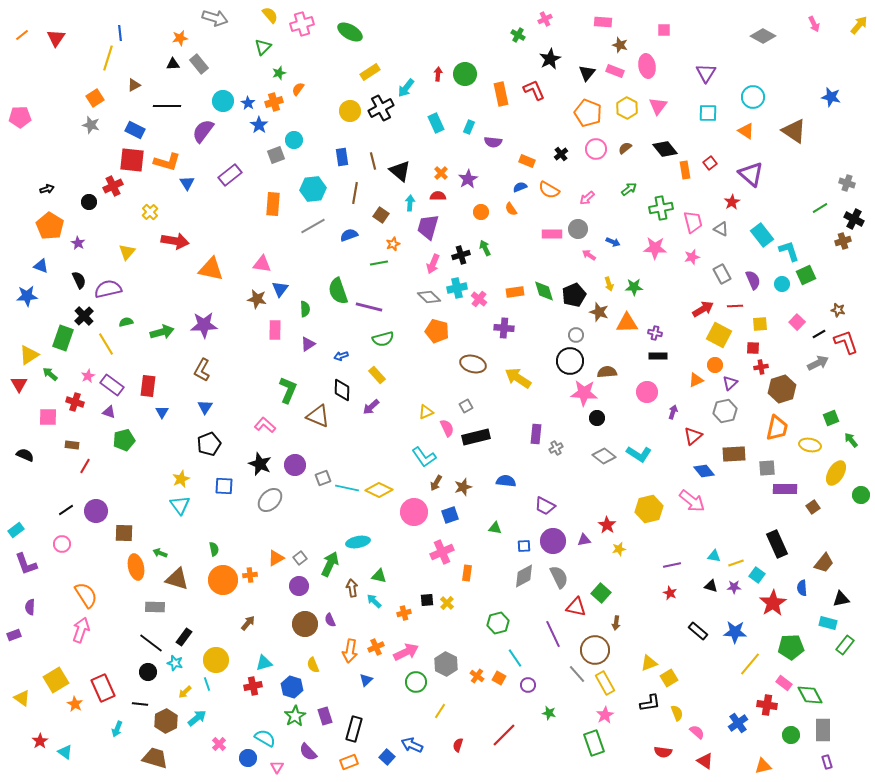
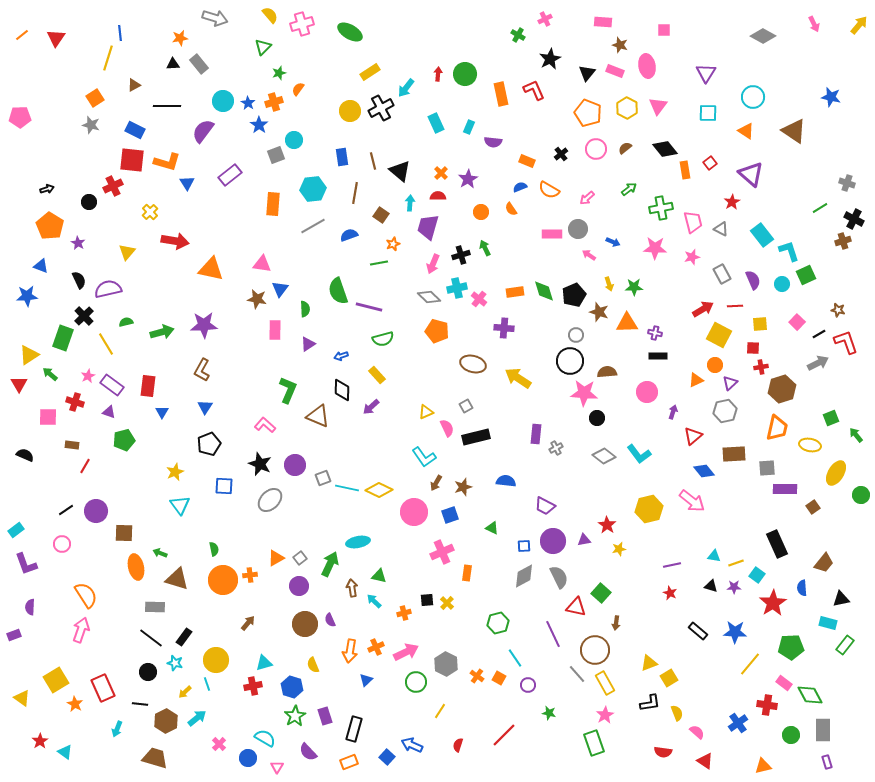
green arrow at (851, 440): moved 5 px right, 5 px up
cyan L-shape at (639, 454): rotated 20 degrees clockwise
yellow star at (181, 479): moved 6 px left, 7 px up
green triangle at (495, 528): moved 3 px left; rotated 16 degrees clockwise
black line at (151, 643): moved 5 px up
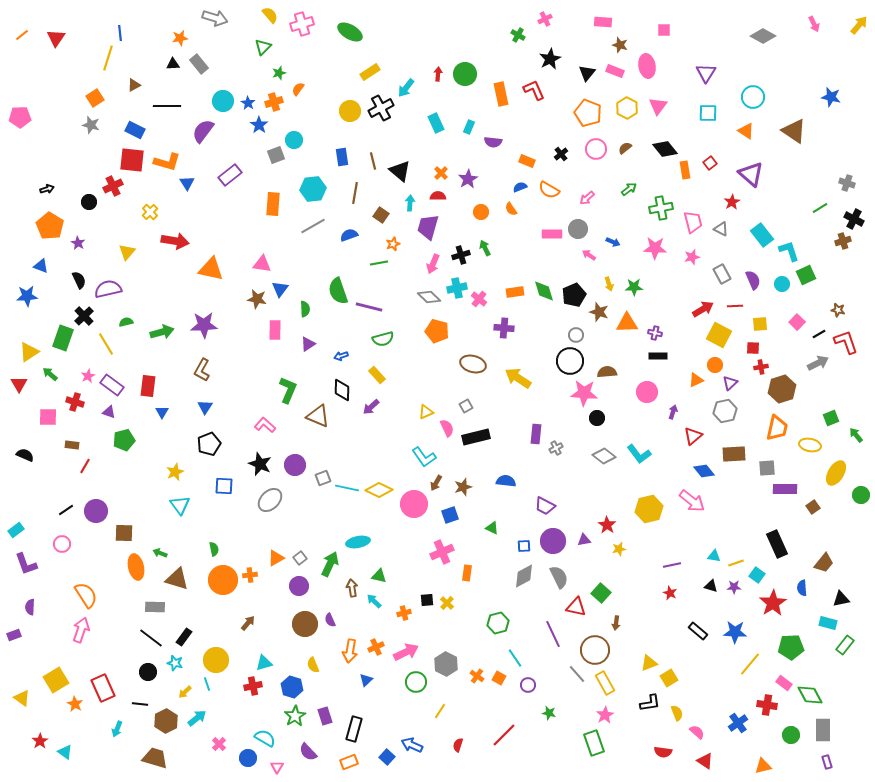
yellow triangle at (29, 355): moved 3 px up
pink circle at (414, 512): moved 8 px up
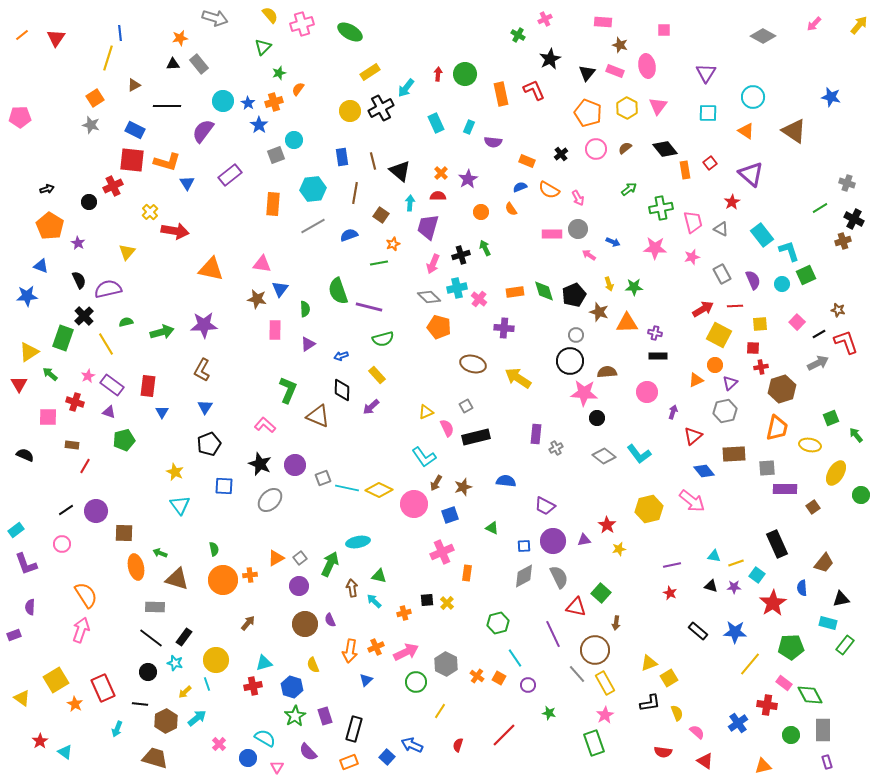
pink arrow at (814, 24): rotated 70 degrees clockwise
pink arrow at (587, 198): moved 9 px left; rotated 77 degrees counterclockwise
red arrow at (175, 241): moved 10 px up
orange pentagon at (437, 331): moved 2 px right, 4 px up
yellow star at (175, 472): rotated 24 degrees counterclockwise
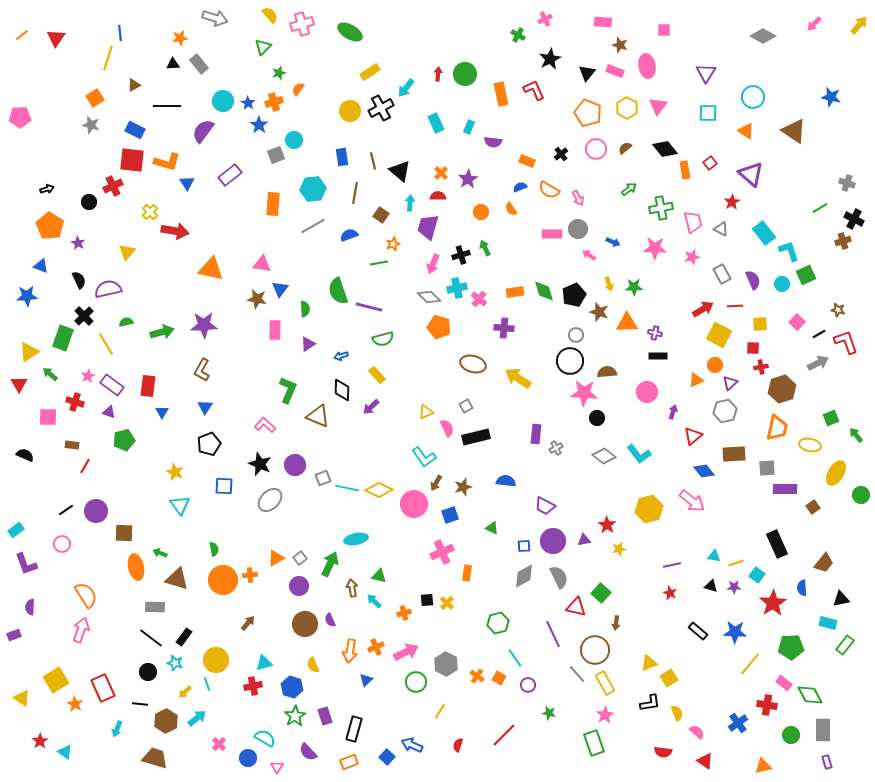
cyan rectangle at (762, 235): moved 2 px right, 2 px up
cyan ellipse at (358, 542): moved 2 px left, 3 px up
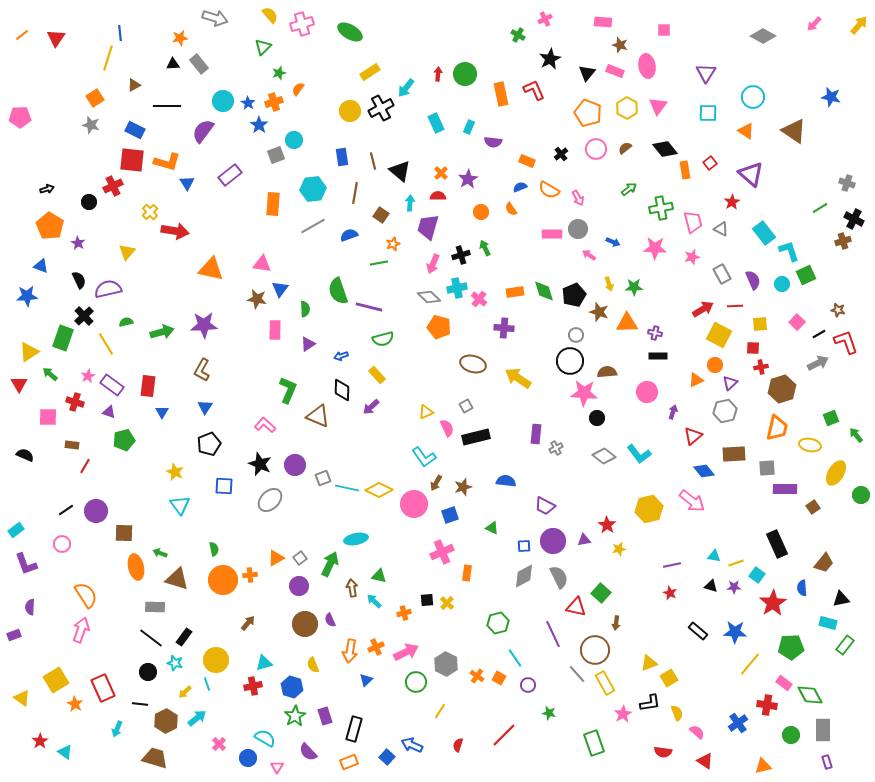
pink star at (605, 715): moved 18 px right, 1 px up
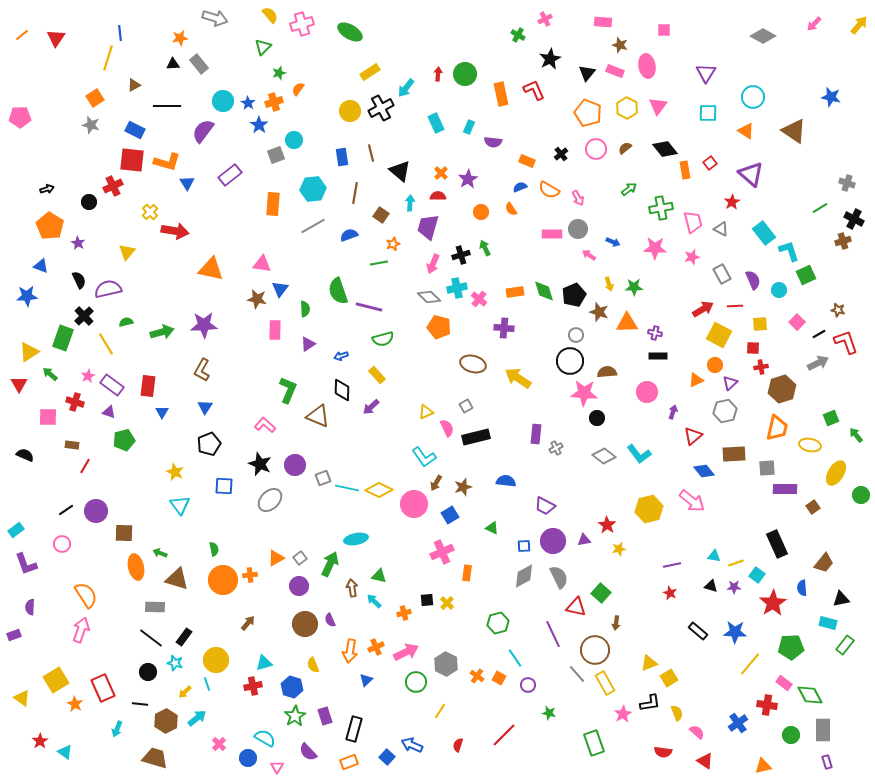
brown line at (373, 161): moved 2 px left, 8 px up
cyan circle at (782, 284): moved 3 px left, 6 px down
blue square at (450, 515): rotated 12 degrees counterclockwise
